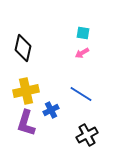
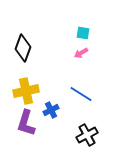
black diamond: rotated 8 degrees clockwise
pink arrow: moved 1 px left
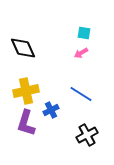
cyan square: moved 1 px right
black diamond: rotated 44 degrees counterclockwise
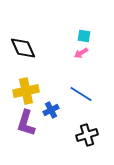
cyan square: moved 3 px down
black cross: rotated 10 degrees clockwise
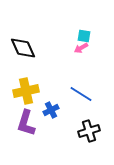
pink arrow: moved 5 px up
black cross: moved 2 px right, 4 px up
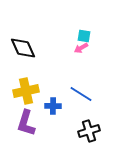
blue cross: moved 2 px right, 4 px up; rotated 28 degrees clockwise
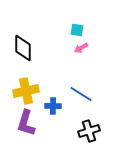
cyan square: moved 7 px left, 6 px up
black diamond: rotated 24 degrees clockwise
